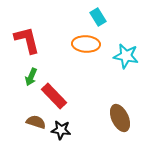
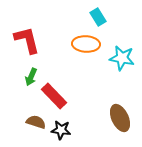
cyan star: moved 4 px left, 2 px down
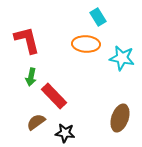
green arrow: rotated 12 degrees counterclockwise
brown ellipse: rotated 44 degrees clockwise
brown semicircle: rotated 54 degrees counterclockwise
black star: moved 4 px right, 3 px down
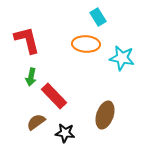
brown ellipse: moved 15 px left, 3 px up
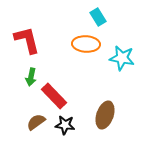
black star: moved 8 px up
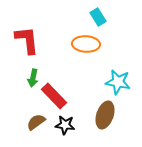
red L-shape: rotated 8 degrees clockwise
cyan star: moved 4 px left, 24 px down
green arrow: moved 2 px right, 1 px down
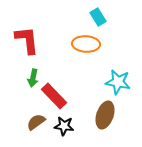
black star: moved 1 px left, 1 px down
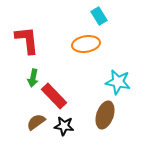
cyan rectangle: moved 1 px right, 1 px up
orange ellipse: rotated 12 degrees counterclockwise
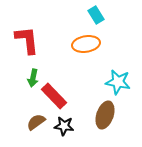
cyan rectangle: moved 3 px left, 1 px up
